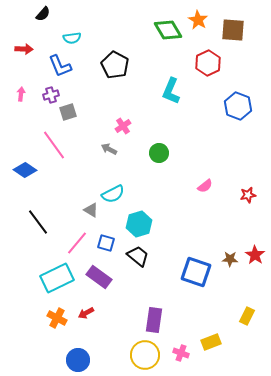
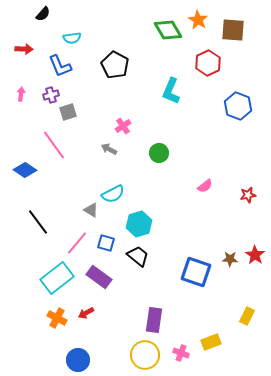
cyan rectangle at (57, 278): rotated 12 degrees counterclockwise
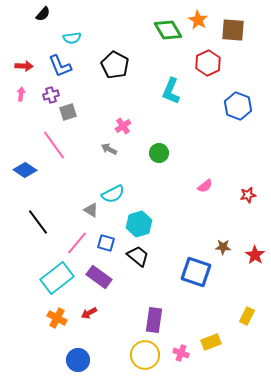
red arrow at (24, 49): moved 17 px down
brown star at (230, 259): moved 7 px left, 12 px up
red arrow at (86, 313): moved 3 px right
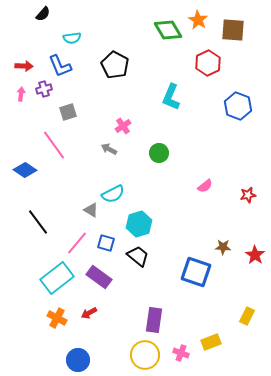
cyan L-shape at (171, 91): moved 6 px down
purple cross at (51, 95): moved 7 px left, 6 px up
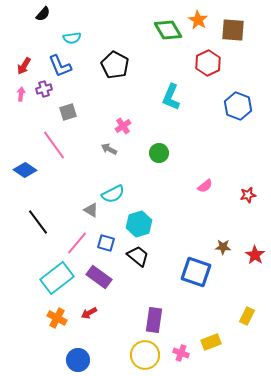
red arrow at (24, 66): rotated 120 degrees clockwise
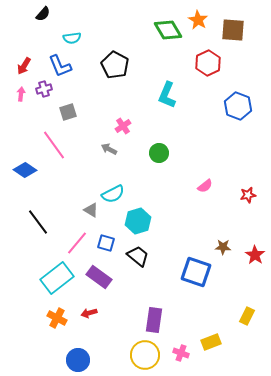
cyan L-shape at (171, 97): moved 4 px left, 2 px up
cyan hexagon at (139, 224): moved 1 px left, 3 px up
red arrow at (89, 313): rotated 14 degrees clockwise
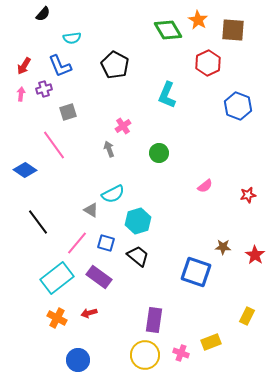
gray arrow at (109, 149): rotated 42 degrees clockwise
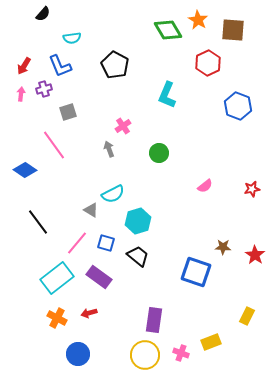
red star at (248, 195): moved 4 px right, 6 px up
blue circle at (78, 360): moved 6 px up
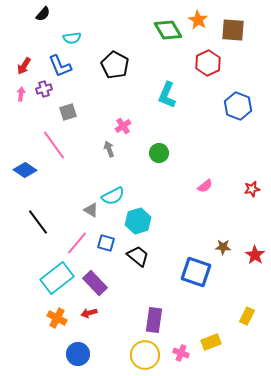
cyan semicircle at (113, 194): moved 2 px down
purple rectangle at (99, 277): moved 4 px left, 6 px down; rotated 10 degrees clockwise
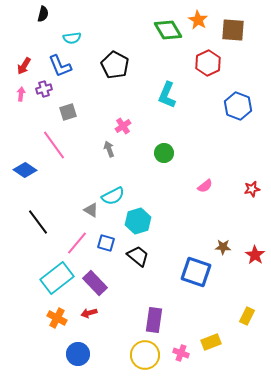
black semicircle at (43, 14): rotated 28 degrees counterclockwise
green circle at (159, 153): moved 5 px right
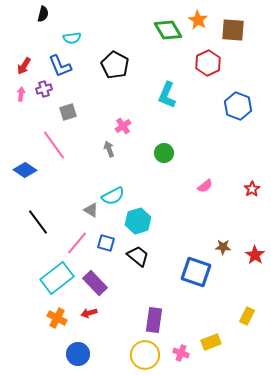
red star at (252, 189): rotated 21 degrees counterclockwise
